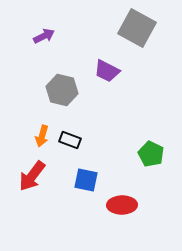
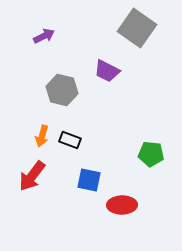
gray square: rotated 6 degrees clockwise
green pentagon: rotated 20 degrees counterclockwise
blue square: moved 3 px right
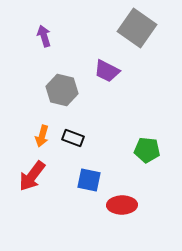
purple arrow: rotated 80 degrees counterclockwise
black rectangle: moved 3 px right, 2 px up
green pentagon: moved 4 px left, 4 px up
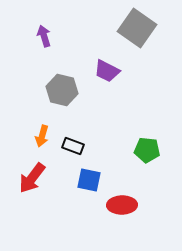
black rectangle: moved 8 px down
red arrow: moved 2 px down
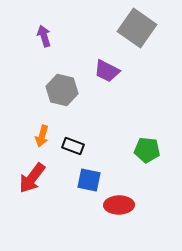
red ellipse: moved 3 px left
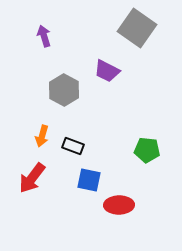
gray hexagon: moved 2 px right; rotated 16 degrees clockwise
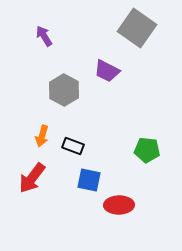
purple arrow: rotated 15 degrees counterclockwise
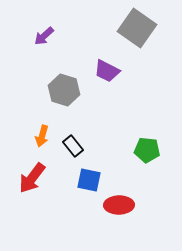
purple arrow: rotated 100 degrees counterclockwise
gray hexagon: rotated 12 degrees counterclockwise
black rectangle: rotated 30 degrees clockwise
